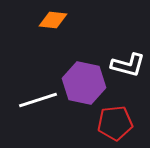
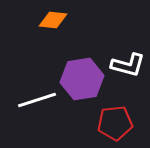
purple hexagon: moved 2 px left, 4 px up; rotated 21 degrees counterclockwise
white line: moved 1 px left
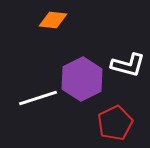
purple hexagon: rotated 18 degrees counterclockwise
white line: moved 1 px right, 2 px up
red pentagon: rotated 20 degrees counterclockwise
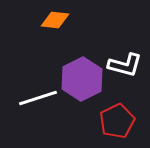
orange diamond: moved 2 px right
white L-shape: moved 3 px left
red pentagon: moved 2 px right, 2 px up
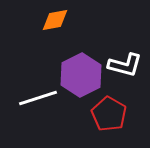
orange diamond: rotated 16 degrees counterclockwise
purple hexagon: moved 1 px left, 4 px up
red pentagon: moved 8 px left, 7 px up; rotated 16 degrees counterclockwise
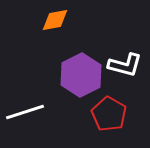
white line: moved 13 px left, 14 px down
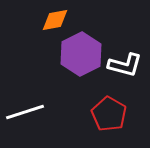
purple hexagon: moved 21 px up
